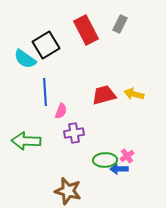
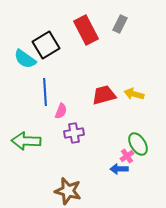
green ellipse: moved 33 px right, 16 px up; rotated 60 degrees clockwise
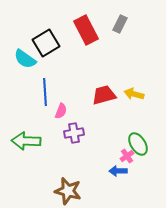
black square: moved 2 px up
blue arrow: moved 1 px left, 2 px down
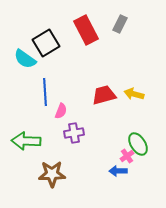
brown star: moved 16 px left, 17 px up; rotated 16 degrees counterclockwise
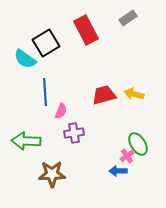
gray rectangle: moved 8 px right, 6 px up; rotated 30 degrees clockwise
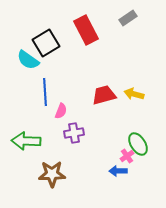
cyan semicircle: moved 3 px right, 1 px down
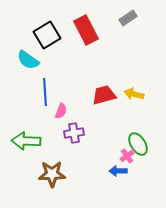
black square: moved 1 px right, 8 px up
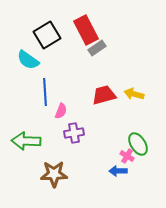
gray rectangle: moved 31 px left, 30 px down
pink cross: rotated 24 degrees counterclockwise
brown star: moved 2 px right
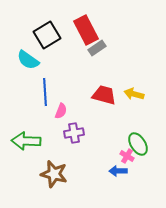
red trapezoid: rotated 30 degrees clockwise
brown star: rotated 16 degrees clockwise
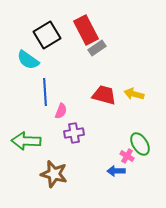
green ellipse: moved 2 px right
blue arrow: moved 2 px left
